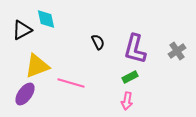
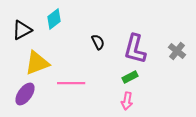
cyan diamond: moved 8 px right; rotated 65 degrees clockwise
gray cross: rotated 18 degrees counterclockwise
yellow triangle: moved 3 px up
pink line: rotated 16 degrees counterclockwise
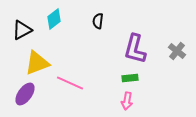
black semicircle: moved 21 px up; rotated 147 degrees counterclockwise
green rectangle: moved 1 px down; rotated 21 degrees clockwise
pink line: moved 1 px left; rotated 24 degrees clockwise
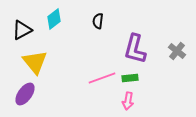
yellow triangle: moved 2 px left, 1 px up; rotated 48 degrees counterclockwise
pink line: moved 32 px right, 5 px up; rotated 44 degrees counterclockwise
pink arrow: moved 1 px right
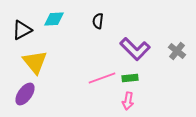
cyan diamond: rotated 35 degrees clockwise
purple L-shape: rotated 60 degrees counterclockwise
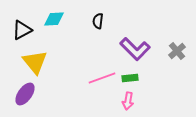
gray cross: rotated 12 degrees clockwise
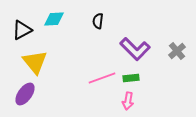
green rectangle: moved 1 px right
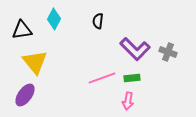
cyan diamond: rotated 60 degrees counterclockwise
black triangle: rotated 20 degrees clockwise
gray cross: moved 9 px left, 1 px down; rotated 30 degrees counterclockwise
green rectangle: moved 1 px right
purple ellipse: moved 1 px down
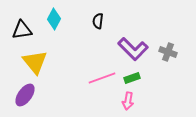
purple L-shape: moved 2 px left
green rectangle: rotated 14 degrees counterclockwise
